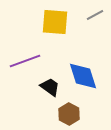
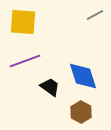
yellow square: moved 32 px left
brown hexagon: moved 12 px right, 2 px up
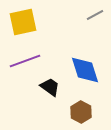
yellow square: rotated 16 degrees counterclockwise
blue diamond: moved 2 px right, 6 px up
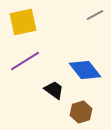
purple line: rotated 12 degrees counterclockwise
blue diamond: rotated 20 degrees counterclockwise
black trapezoid: moved 4 px right, 3 px down
brown hexagon: rotated 15 degrees clockwise
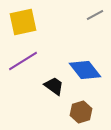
purple line: moved 2 px left
black trapezoid: moved 4 px up
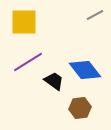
yellow square: moved 1 px right; rotated 12 degrees clockwise
purple line: moved 5 px right, 1 px down
black trapezoid: moved 5 px up
brown hexagon: moved 1 px left, 4 px up; rotated 10 degrees clockwise
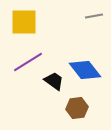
gray line: moved 1 px left, 1 px down; rotated 18 degrees clockwise
brown hexagon: moved 3 px left
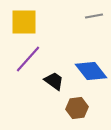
purple line: moved 3 px up; rotated 16 degrees counterclockwise
blue diamond: moved 6 px right, 1 px down
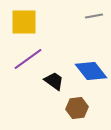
purple line: rotated 12 degrees clockwise
